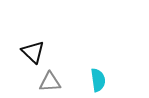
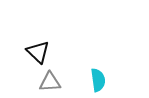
black triangle: moved 5 px right
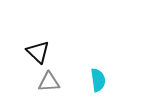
gray triangle: moved 1 px left
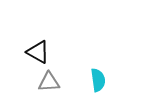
black triangle: rotated 15 degrees counterclockwise
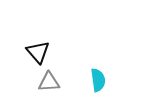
black triangle: rotated 20 degrees clockwise
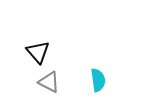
gray triangle: rotated 30 degrees clockwise
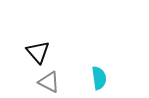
cyan semicircle: moved 1 px right, 2 px up
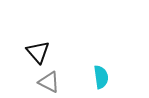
cyan semicircle: moved 2 px right, 1 px up
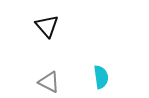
black triangle: moved 9 px right, 26 px up
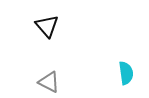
cyan semicircle: moved 25 px right, 4 px up
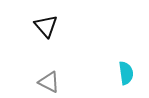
black triangle: moved 1 px left
